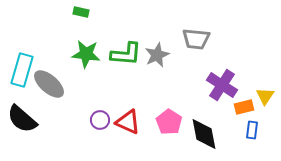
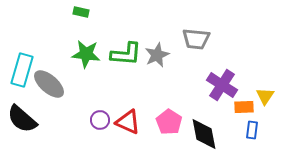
orange rectangle: rotated 12 degrees clockwise
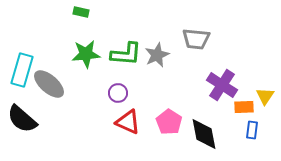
green star: rotated 12 degrees counterclockwise
purple circle: moved 18 px right, 27 px up
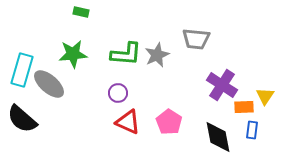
green star: moved 13 px left
black diamond: moved 14 px right, 3 px down
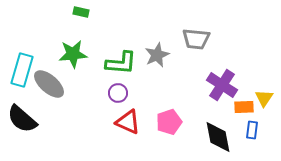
green L-shape: moved 5 px left, 9 px down
yellow triangle: moved 1 px left, 2 px down
pink pentagon: rotated 20 degrees clockwise
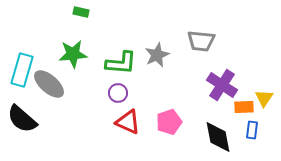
gray trapezoid: moved 5 px right, 2 px down
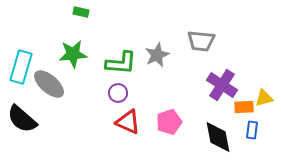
cyan rectangle: moved 1 px left, 3 px up
yellow triangle: rotated 42 degrees clockwise
